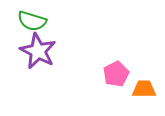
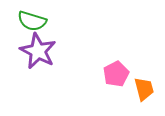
orange trapezoid: rotated 75 degrees clockwise
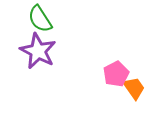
green semicircle: moved 8 px right, 2 px up; rotated 40 degrees clockwise
orange trapezoid: moved 10 px left, 1 px up; rotated 20 degrees counterclockwise
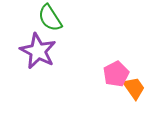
green semicircle: moved 10 px right, 1 px up
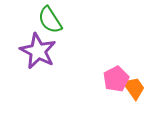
green semicircle: moved 2 px down
pink pentagon: moved 5 px down
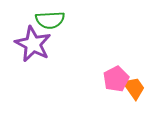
green semicircle: rotated 60 degrees counterclockwise
purple star: moved 5 px left, 7 px up
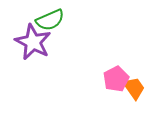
green semicircle: rotated 20 degrees counterclockwise
purple star: moved 2 px up
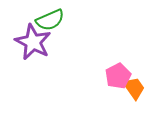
pink pentagon: moved 2 px right, 3 px up
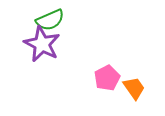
purple star: moved 9 px right, 2 px down
pink pentagon: moved 11 px left, 2 px down
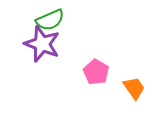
purple star: rotated 6 degrees counterclockwise
pink pentagon: moved 11 px left, 6 px up; rotated 15 degrees counterclockwise
